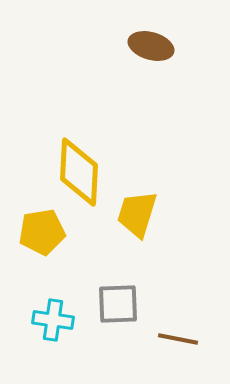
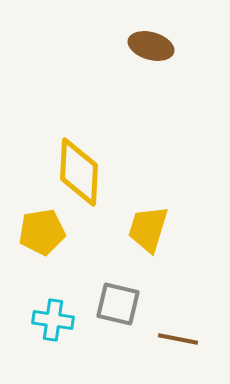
yellow trapezoid: moved 11 px right, 15 px down
gray square: rotated 15 degrees clockwise
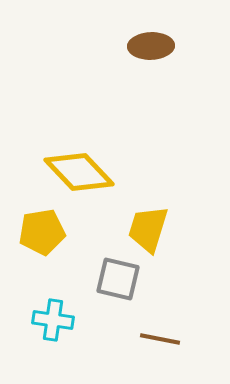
brown ellipse: rotated 18 degrees counterclockwise
yellow diamond: rotated 46 degrees counterclockwise
gray square: moved 25 px up
brown line: moved 18 px left
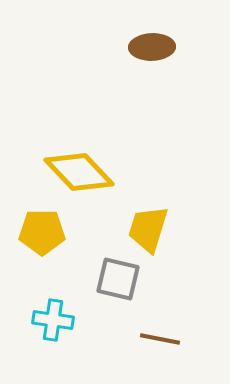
brown ellipse: moved 1 px right, 1 px down
yellow pentagon: rotated 9 degrees clockwise
